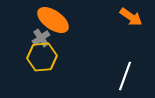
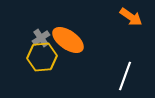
orange ellipse: moved 15 px right, 20 px down
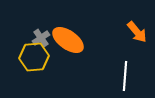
orange arrow: moved 6 px right, 15 px down; rotated 15 degrees clockwise
yellow hexagon: moved 8 px left
white line: rotated 16 degrees counterclockwise
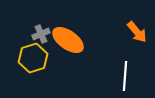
gray cross: moved 4 px up; rotated 12 degrees clockwise
yellow hexagon: moved 1 px left, 1 px down; rotated 12 degrees counterclockwise
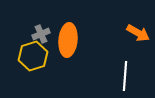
orange arrow: moved 1 px right, 1 px down; rotated 20 degrees counterclockwise
orange ellipse: rotated 60 degrees clockwise
yellow hexagon: moved 2 px up
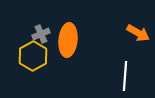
yellow hexagon: rotated 12 degrees counterclockwise
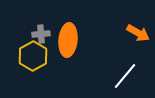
gray cross: rotated 18 degrees clockwise
white line: rotated 36 degrees clockwise
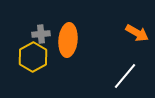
orange arrow: moved 1 px left
yellow hexagon: moved 1 px down
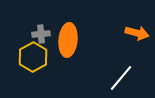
orange arrow: rotated 15 degrees counterclockwise
white line: moved 4 px left, 2 px down
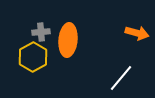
gray cross: moved 2 px up
